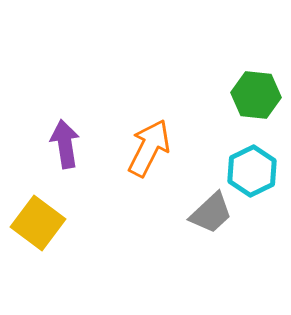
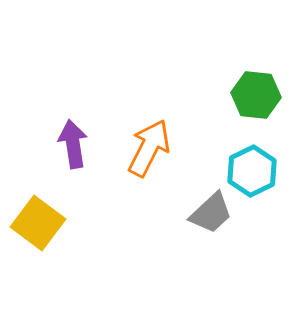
purple arrow: moved 8 px right
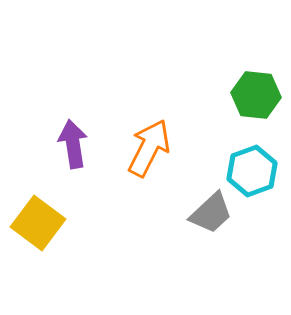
cyan hexagon: rotated 6 degrees clockwise
